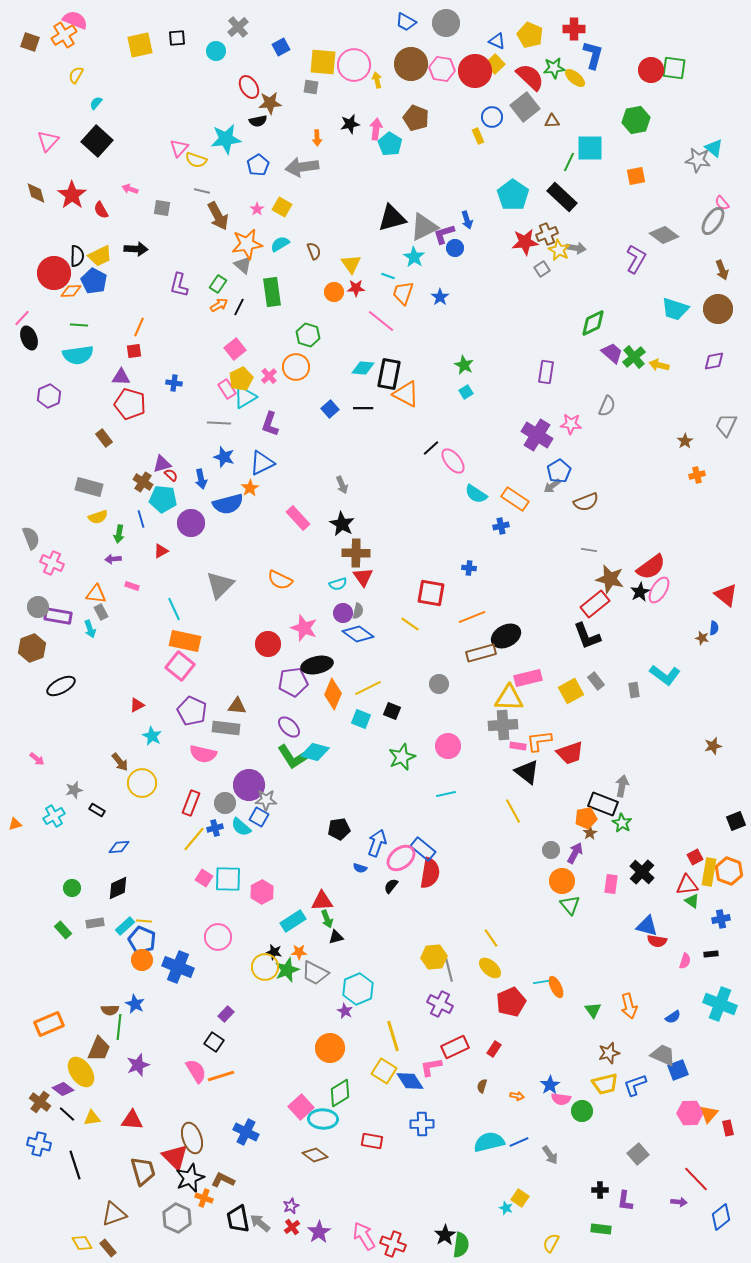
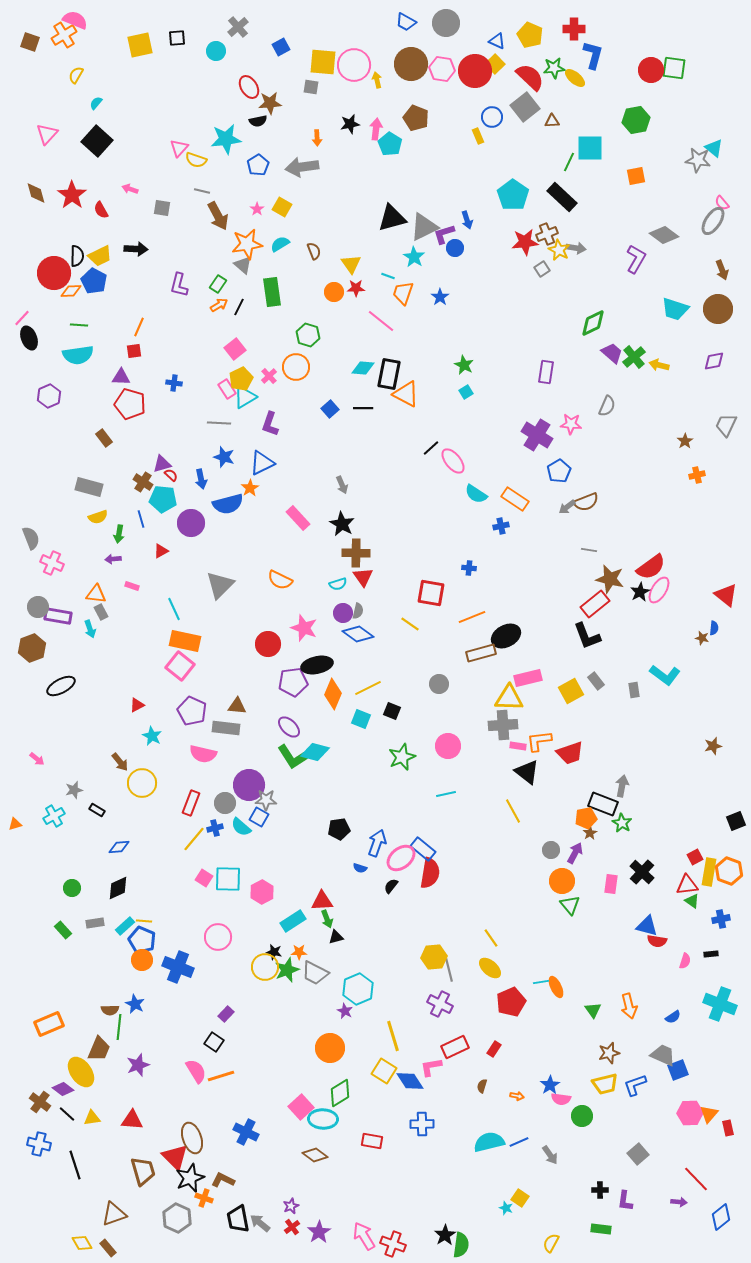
pink triangle at (48, 141): moved 1 px left, 7 px up
gray arrow at (552, 486): moved 15 px right, 21 px down
green circle at (582, 1111): moved 5 px down
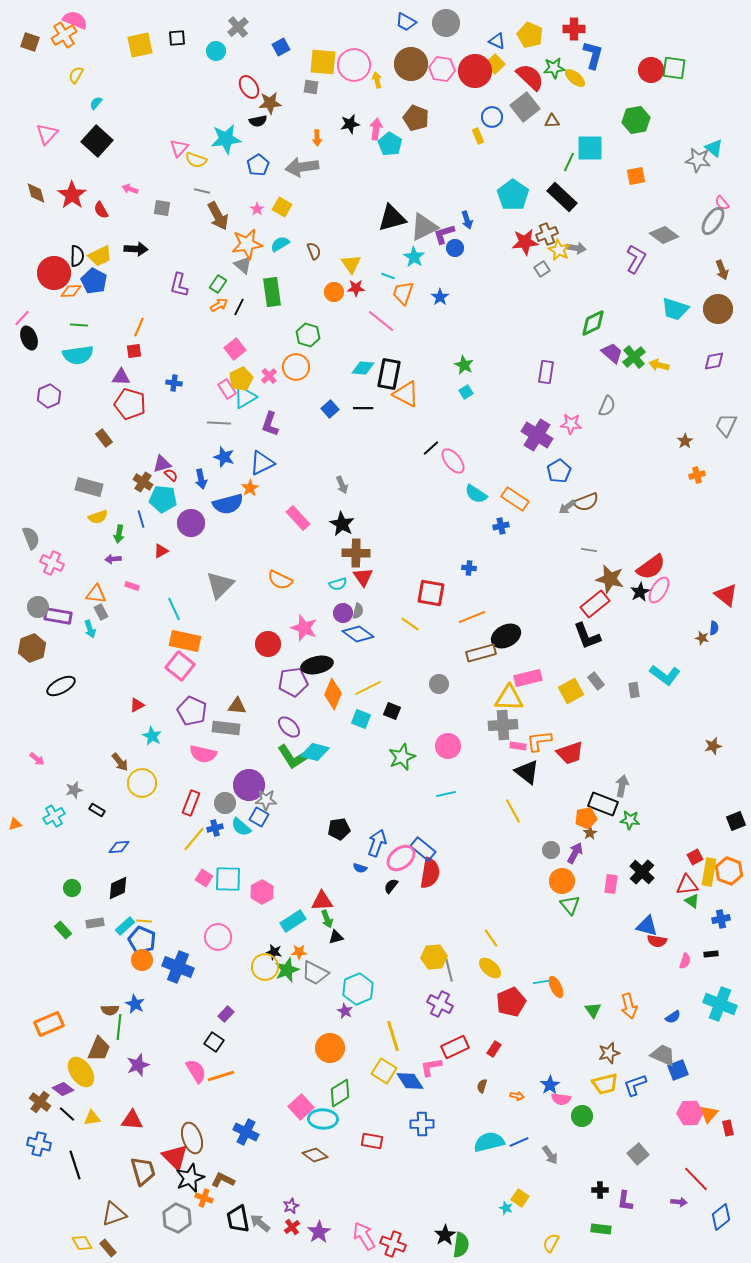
green star at (622, 823): moved 8 px right, 3 px up; rotated 24 degrees counterclockwise
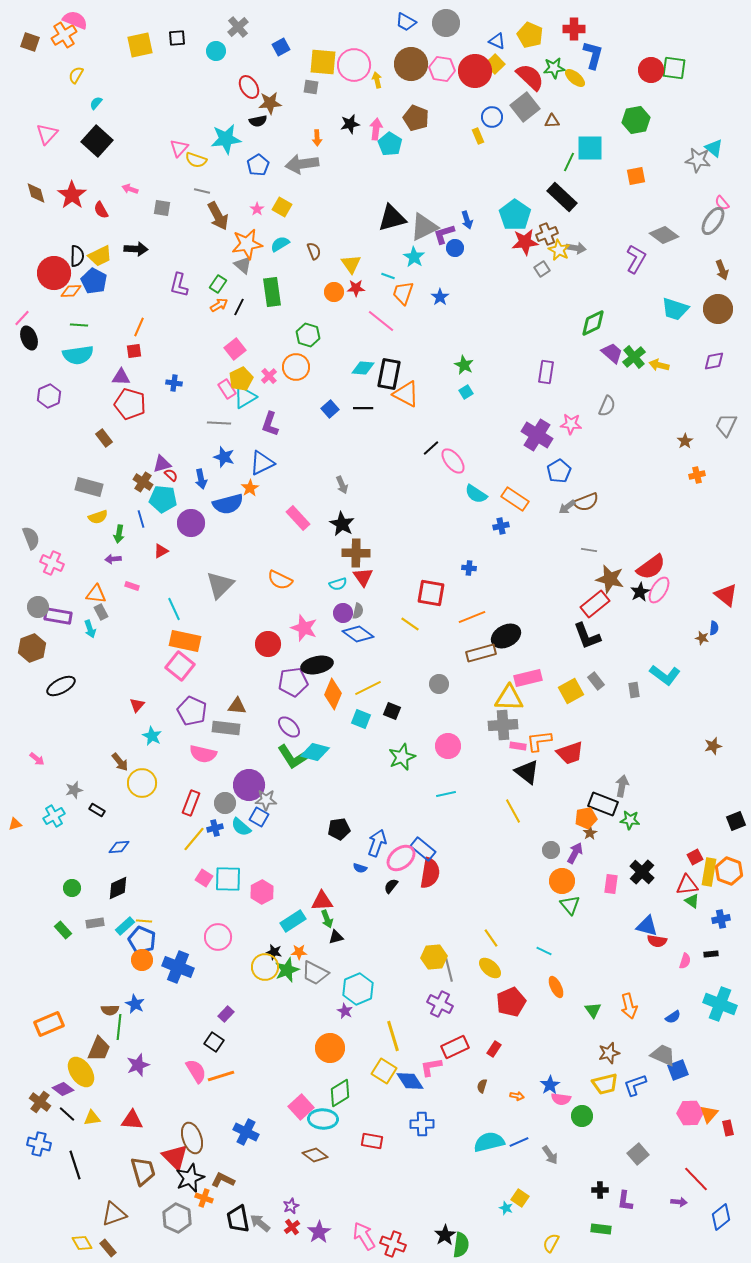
gray arrow at (302, 167): moved 3 px up
cyan pentagon at (513, 195): moved 2 px right, 20 px down
red triangle at (137, 705): rotated 21 degrees counterclockwise
cyan line at (541, 982): moved 3 px right, 31 px up; rotated 35 degrees clockwise
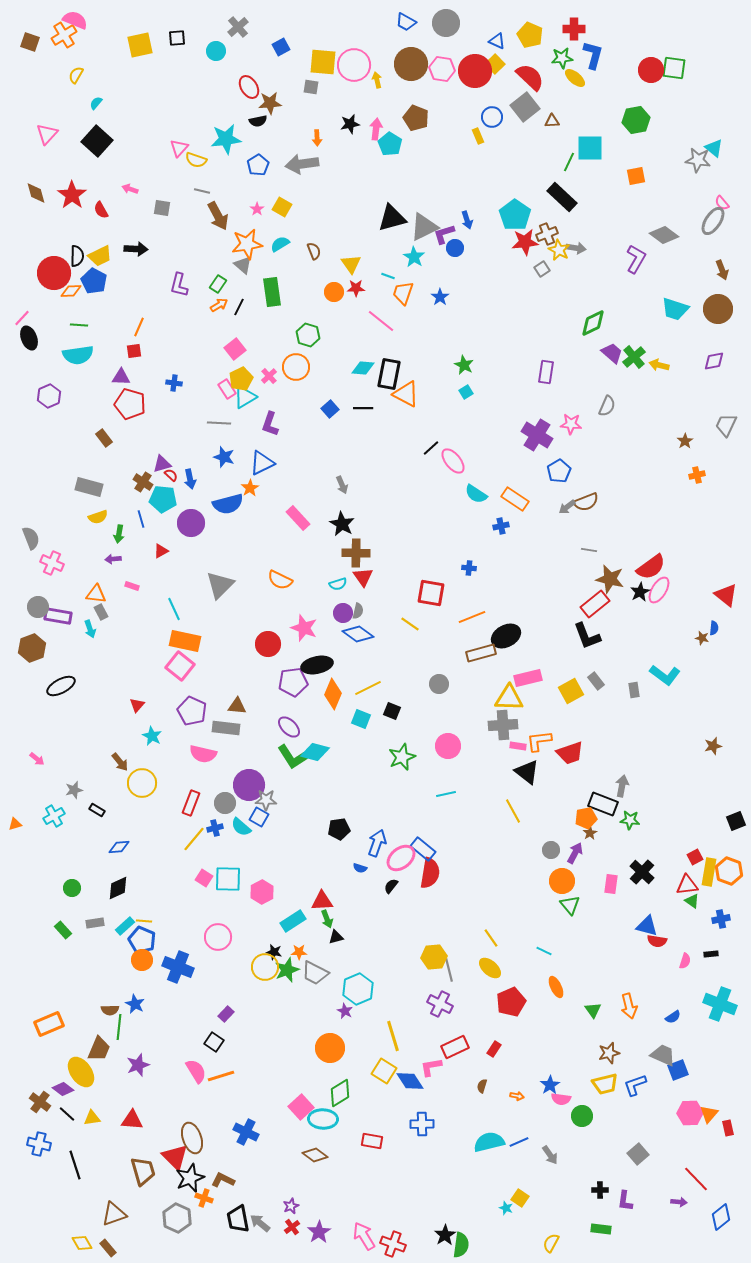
green star at (554, 68): moved 8 px right, 10 px up
blue arrow at (201, 479): moved 11 px left
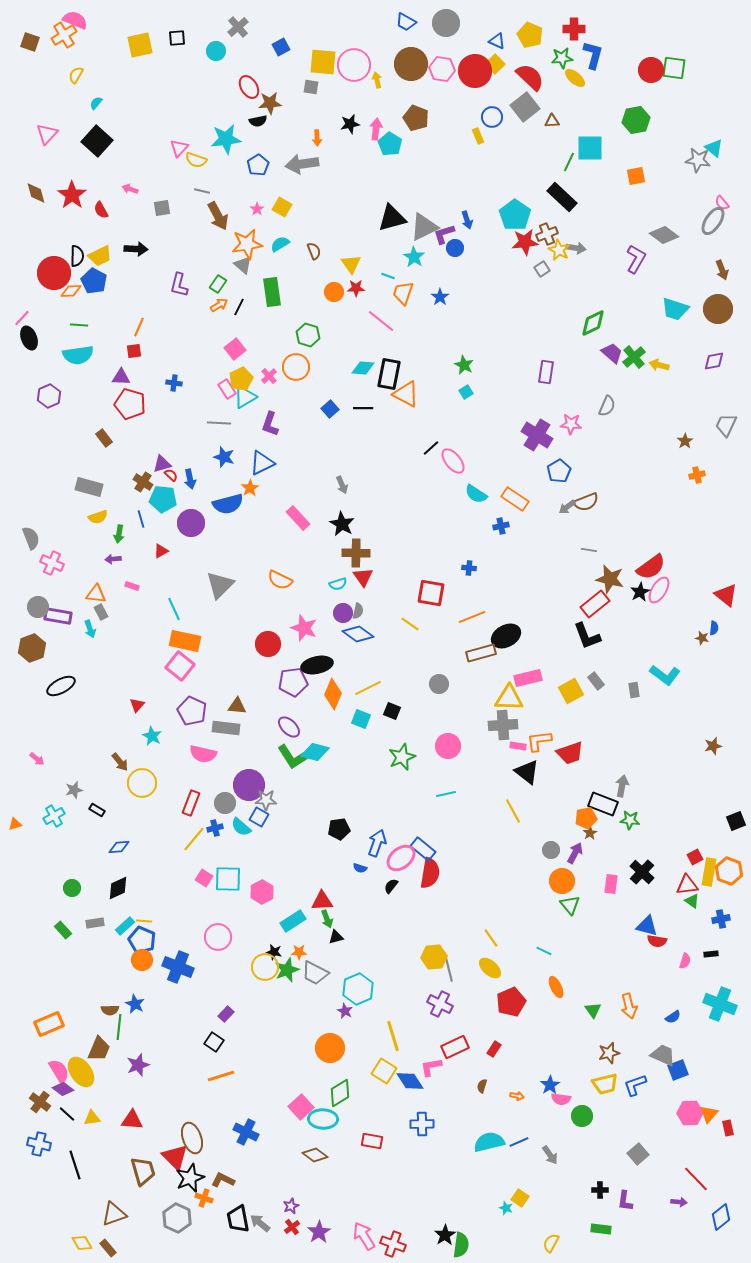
gray square at (162, 208): rotated 18 degrees counterclockwise
pink semicircle at (196, 1071): moved 137 px left
